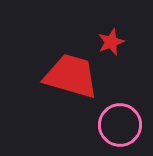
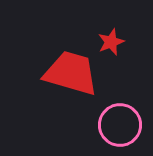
red trapezoid: moved 3 px up
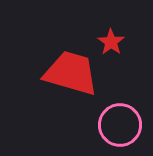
red star: rotated 16 degrees counterclockwise
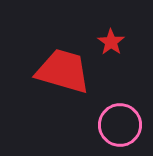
red trapezoid: moved 8 px left, 2 px up
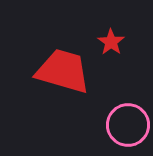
pink circle: moved 8 px right
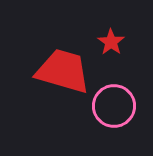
pink circle: moved 14 px left, 19 px up
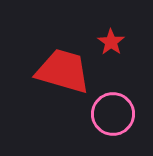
pink circle: moved 1 px left, 8 px down
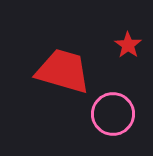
red star: moved 17 px right, 3 px down
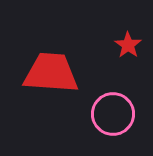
red trapezoid: moved 12 px left, 2 px down; rotated 12 degrees counterclockwise
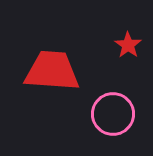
red trapezoid: moved 1 px right, 2 px up
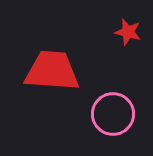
red star: moved 13 px up; rotated 20 degrees counterclockwise
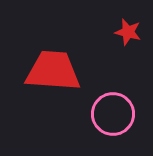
red trapezoid: moved 1 px right
